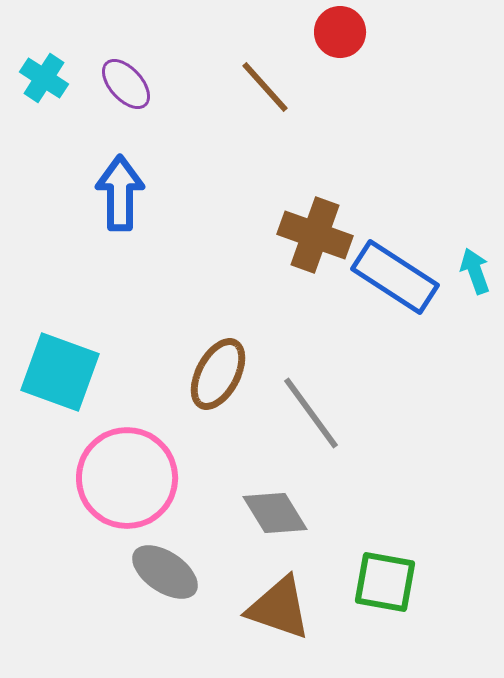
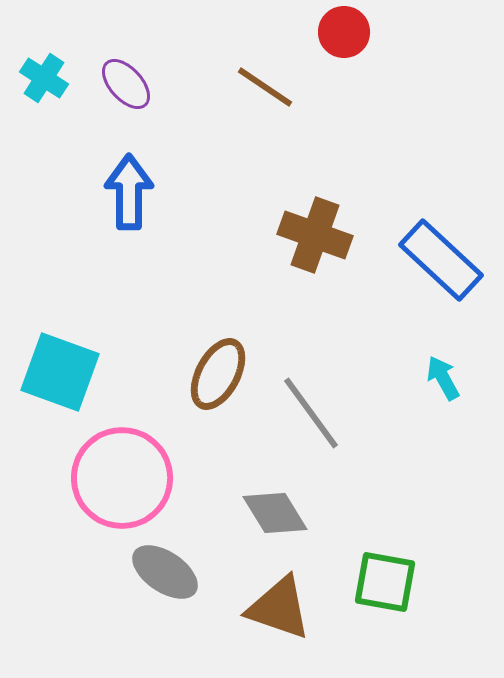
red circle: moved 4 px right
brown line: rotated 14 degrees counterclockwise
blue arrow: moved 9 px right, 1 px up
cyan arrow: moved 32 px left, 107 px down; rotated 9 degrees counterclockwise
blue rectangle: moved 46 px right, 17 px up; rotated 10 degrees clockwise
pink circle: moved 5 px left
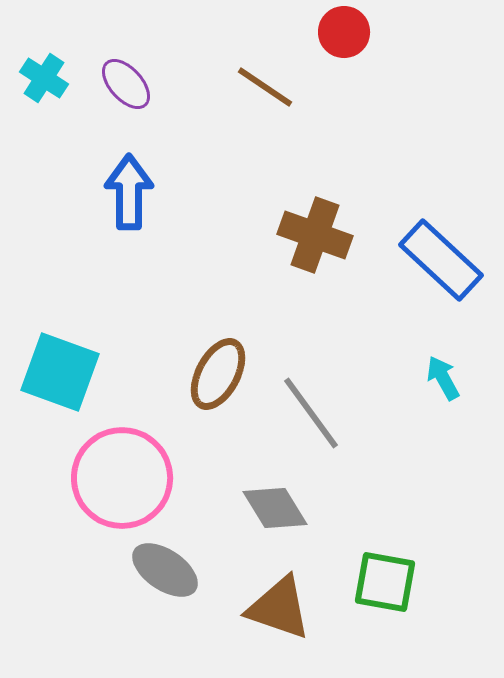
gray diamond: moved 5 px up
gray ellipse: moved 2 px up
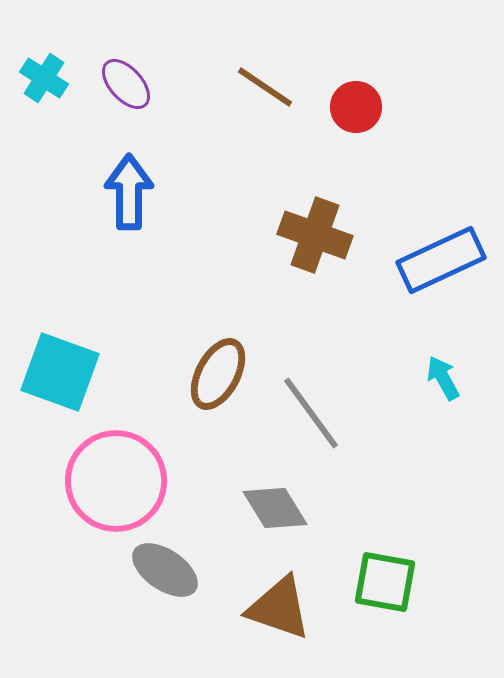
red circle: moved 12 px right, 75 px down
blue rectangle: rotated 68 degrees counterclockwise
pink circle: moved 6 px left, 3 px down
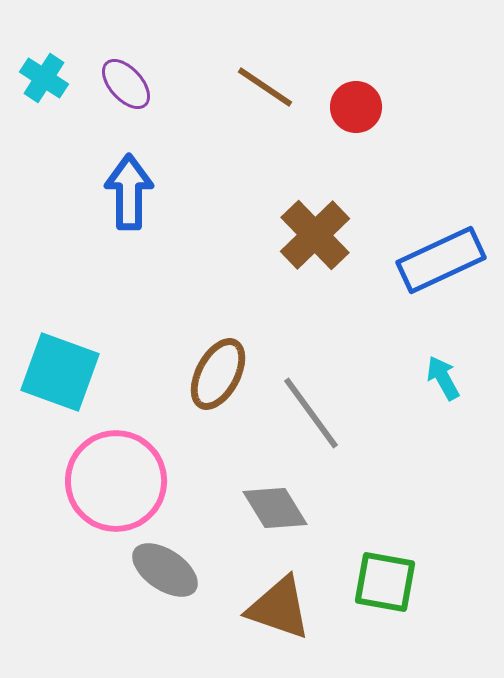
brown cross: rotated 26 degrees clockwise
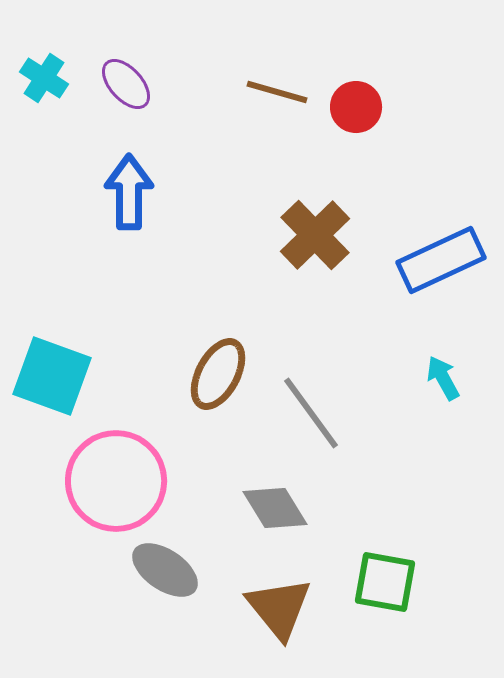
brown line: moved 12 px right, 5 px down; rotated 18 degrees counterclockwise
cyan square: moved 8 px left, 4 px down
brown triangle: rotated 32 degrees clockwise
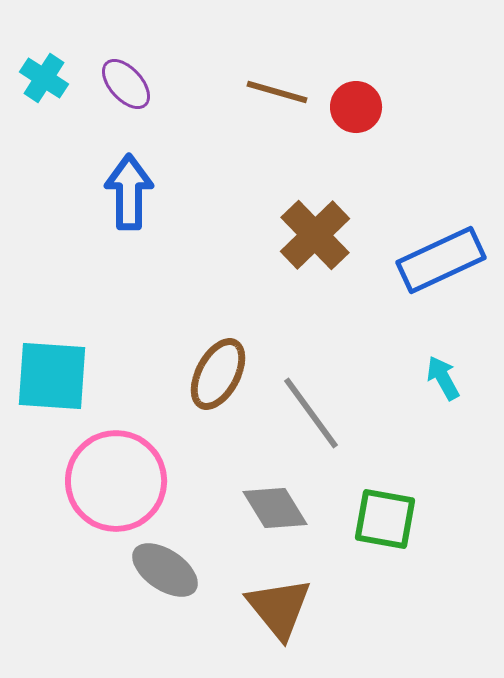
cyan square: rotated 16 degrees counterclockwise
green square: moved 63 px up
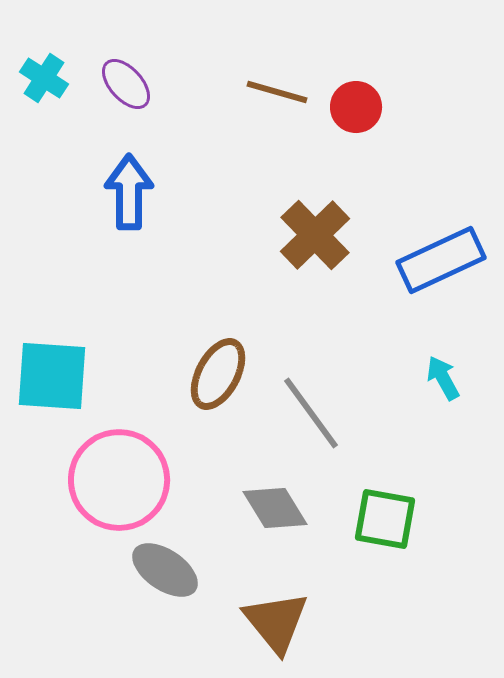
pink circle: moved 3 px right, 1 px up
brown triangle: moved 3 px left, 14 px down
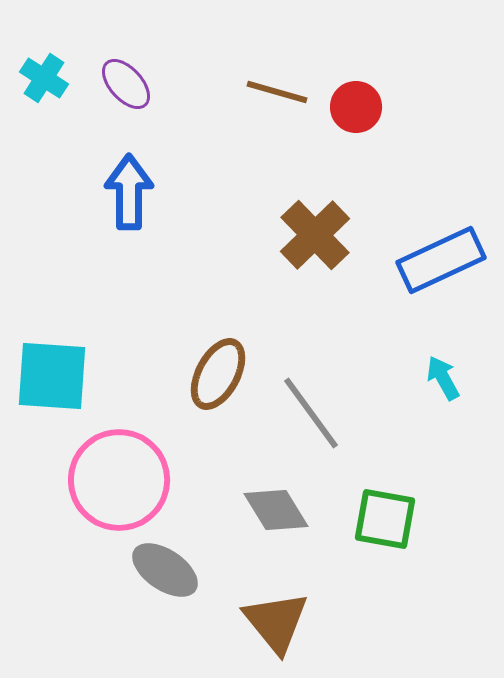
gray diamond: moved 1 px right, 2 px down
